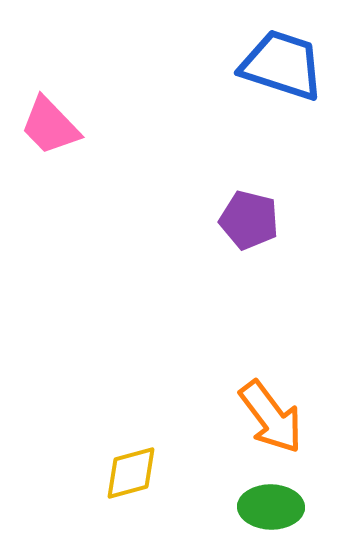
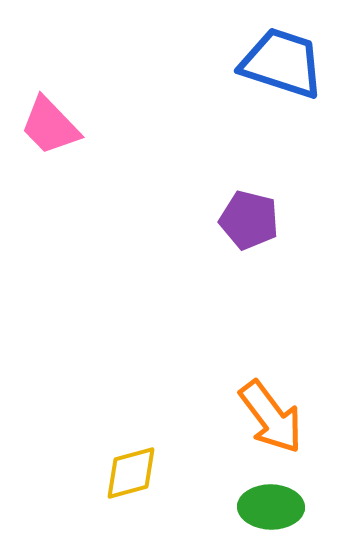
blue trapezoid: moved 2 px up
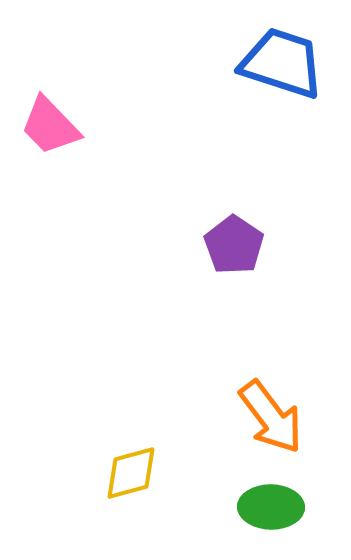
purple pentagon: moved 15 px left, 25 px down; rotated 20 degrees clockwise
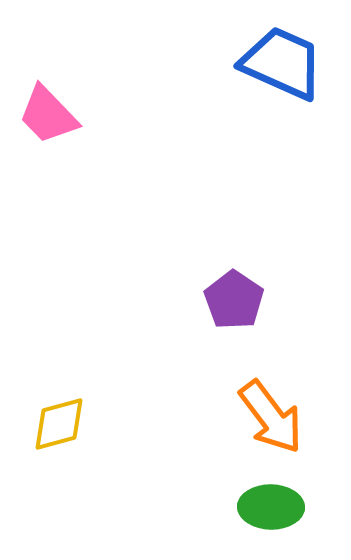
blue trapezoid: rotated 6 degrees clockwise
pink trapezoid: moved 2 px left, 11 px up
purple pentagon: moved 55 px down
yellow diamond: moved 72 px left, 49 px up
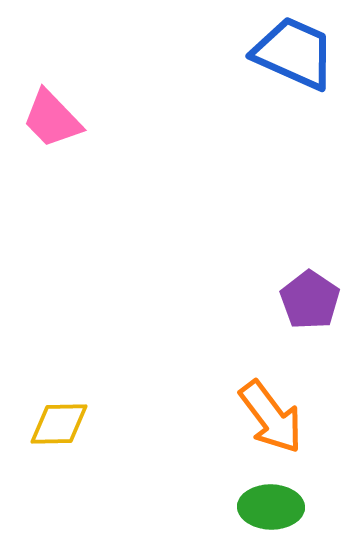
blue trapezoid: moved 12 px right, 10 px up
pink trapezoid: moved 4 px right, 4 px down
purple pentagon: moved 76 px right
yellow diamond: rotated 14 degrees clockwise
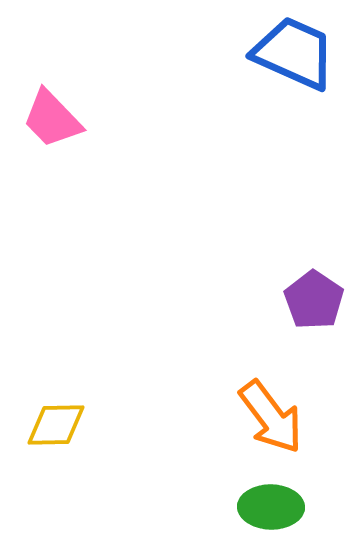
purple pentagon: moved 4 px right
yellow diamond: moved 3 px left, 1 px down
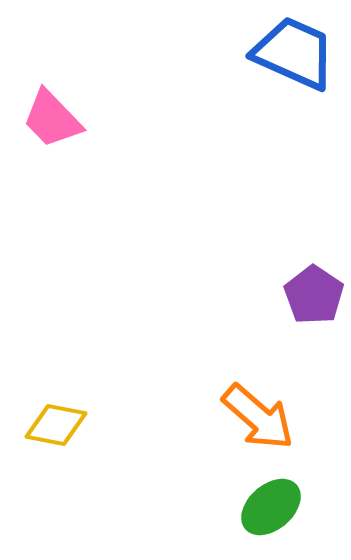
purple pentagon: moved 5 px up
orange arrow: moved 13 px left; rotated 12 degrees counterclockwise
yellow diamond: rotated 12 degrees clockwise
green ellipse: rotated 42 degrees counterclockwise
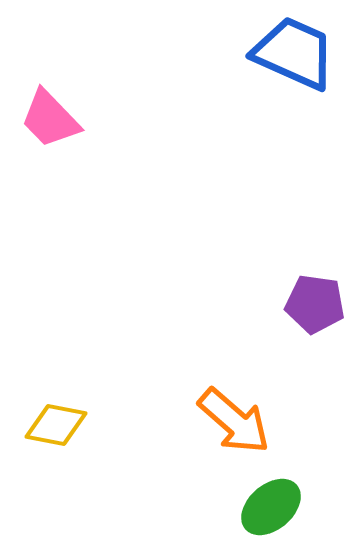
pink trapezoid: moved 2 px left
purple pentagon: moved 1 px right, 9 px down; rotated 26 degrees counterclockwise
orange arrow: moved 24 px left, 4 px down
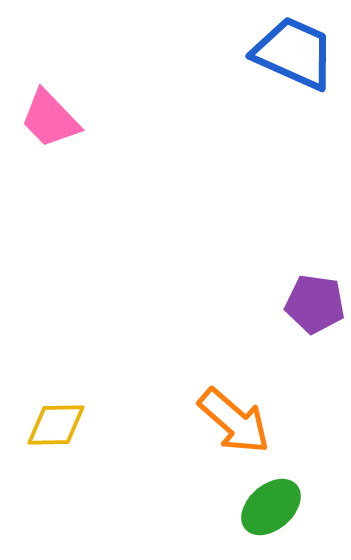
yellow diamond: rotated 12 degrees counterclockwise
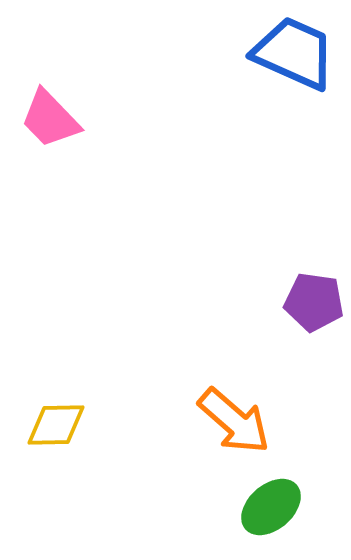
purple pentagon: moved 1 px left, 2 px up
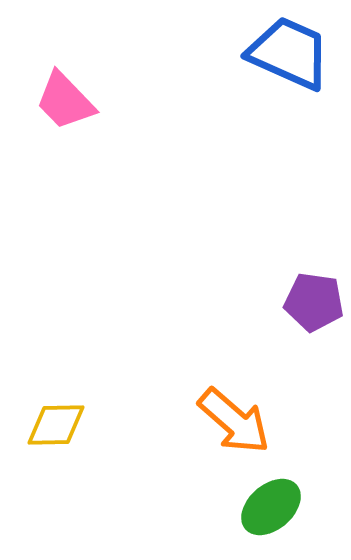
blue trapezoid: moved 5 px left
pink trapezoid: moved 15 px right, 18 px up
